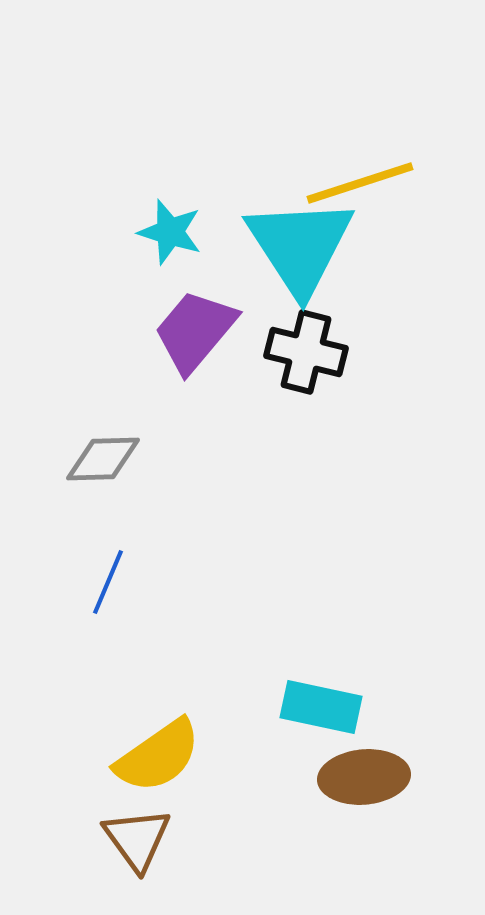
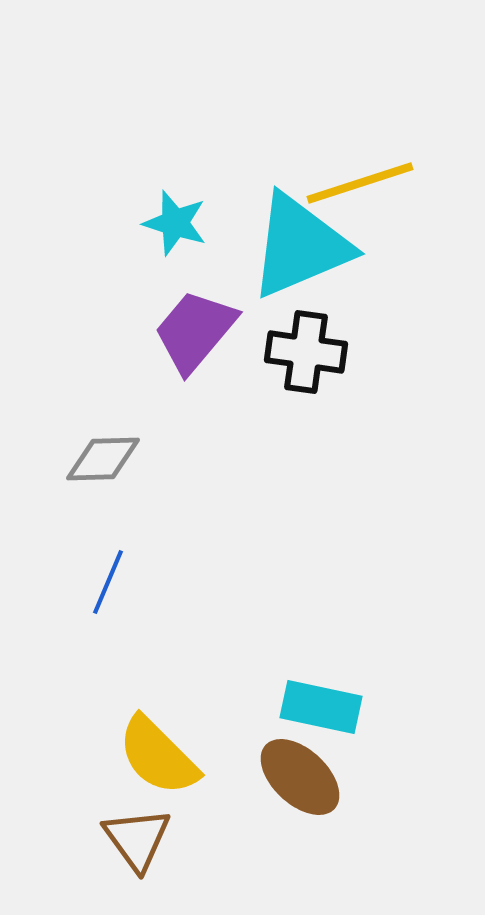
cyan star: moved 5 px right, 9 px up
cyan triangle: rotated 40 degrees clockwise
black cross: rotated 6 degrees counterclockwise
yellow semicircle: rotated 80 degrees clockwise
brown ellipse: moved 64 px left; rotated 48 degrees clockwise
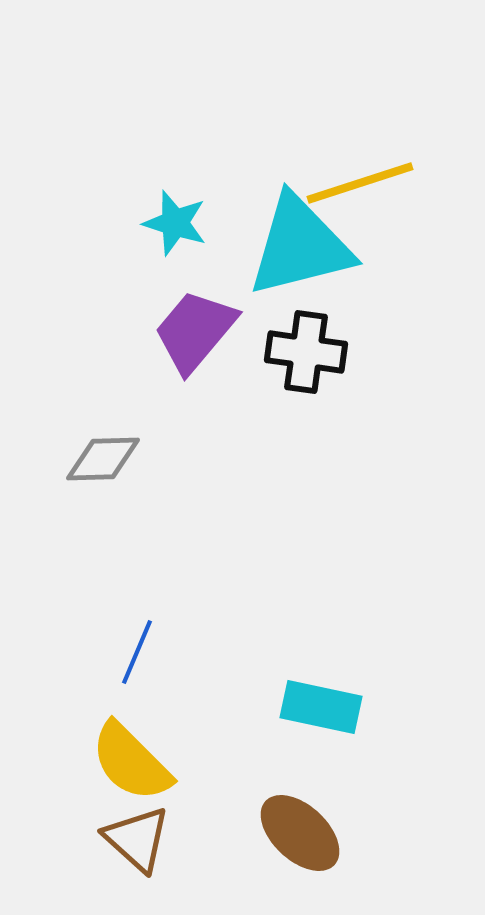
cyan triangle: rotated 9 degrees clockwise
blue line: moved 29 px right, 70 px down
yellow semicircle: moved 27 px left, 6 px down
brown ellipse: moved 56 px down
brown triangle: rotated 12 degrees counterclockwise
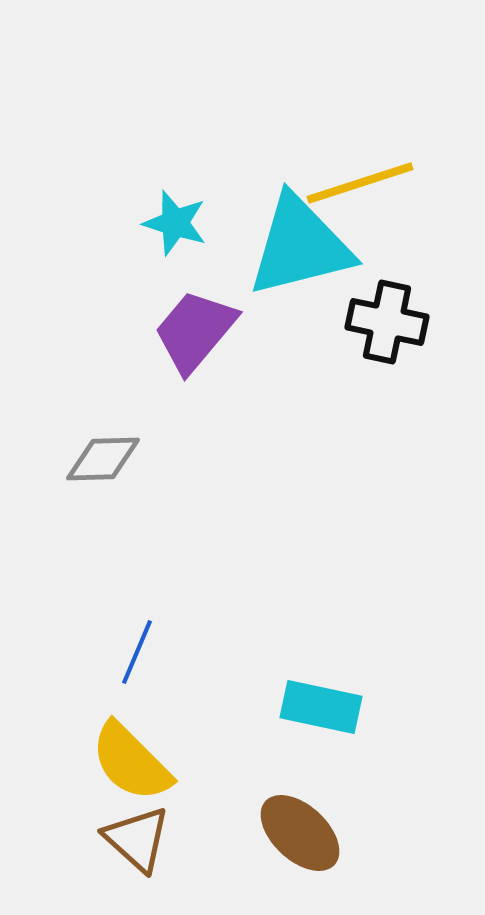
black cross: moved 81 px right, 30 px up; rotated 4 degrees clockwise
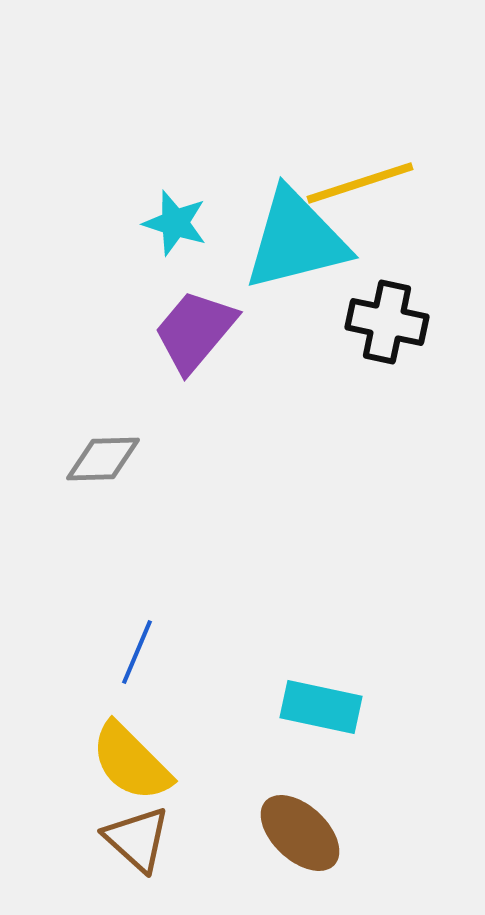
cyan triangle: moved 4 px left, 6 px up
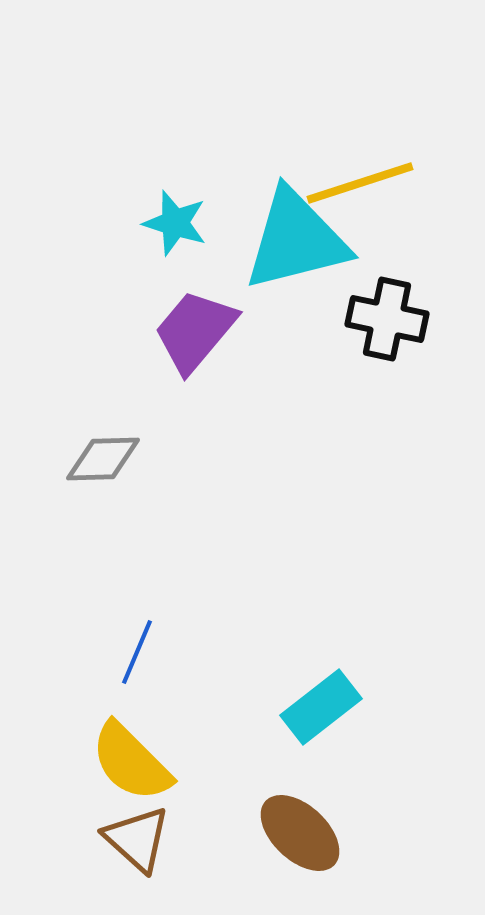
black cross: moved 3 px up
cyan rectangle: rotated 50 degrees counterclockwise
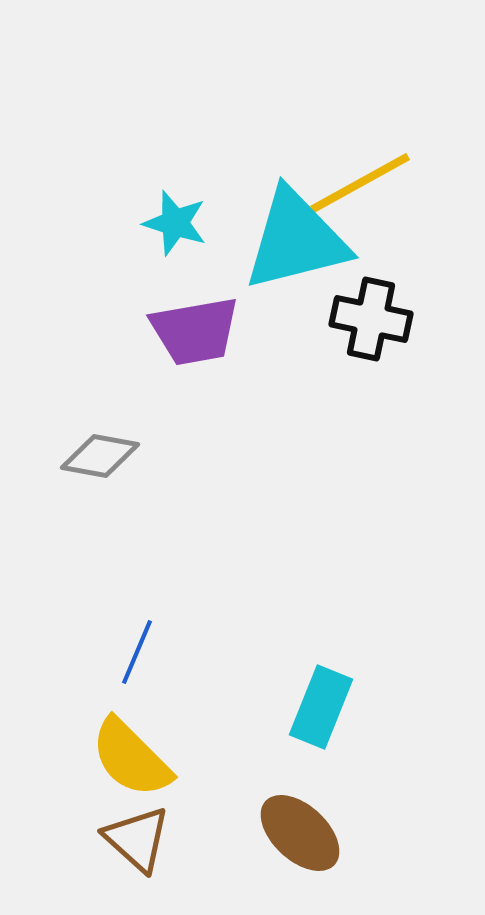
yellow line: rotated 11 degrees counterclockwise
black cross: moved 16 px left
purple trapezoid: rotated 140 degrees counterclockwise
gray diamond: moved 3 px left, 3 px up; rotated 12 degrees clockwise
cyan rectangle: rotated 30 degrees counterclockwise
yellow semicircle: moved 4 px up
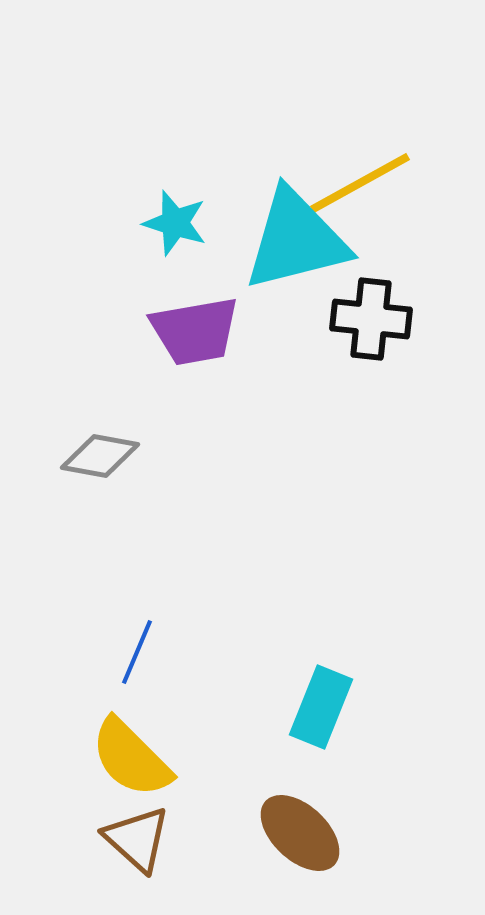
black cross: rotated 6 degrees counterclockwise
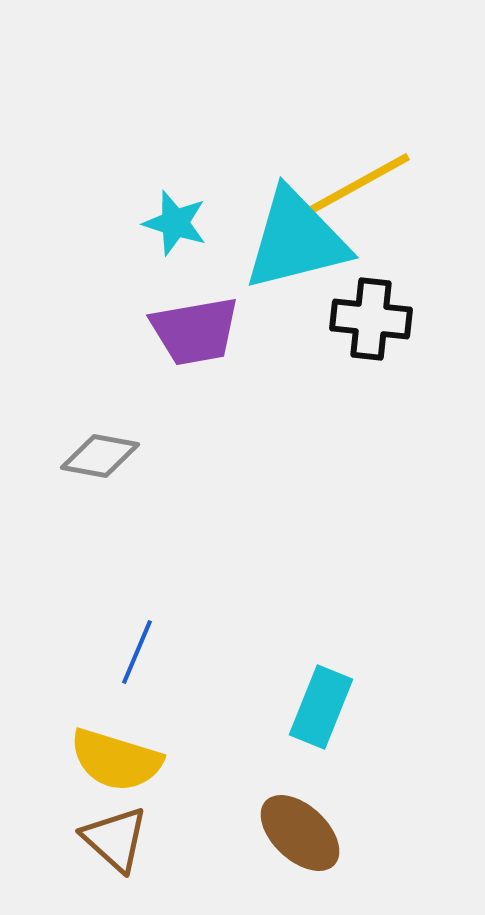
yellow semicircle: moved 15 px left, 2 px down; rotated 28 degrees counterclockwise
brown triangle: moved 22 px left
